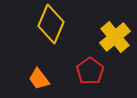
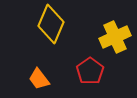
yellow cross: rotated 16 degrees clockwise
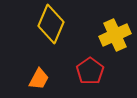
yellow cross: moved 2 px up
orange trapezoid: rotated 115 degrees counterclockwise
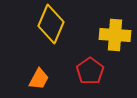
yellow cross: rotated 28 degrees clockwise
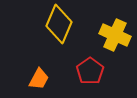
yellow diamond: moved 8 px right
yellow cross: rotated 20 degrees clockwise
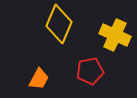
red pentagon: rotated 24 degrees clockwise
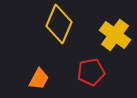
yellow cross: rotated 12 degrees clockwise
red pentagon: moved 1 px right, 1 px down
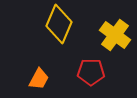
red pentagon: rotated 12 degrees clockwise
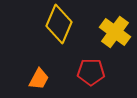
yellow cross: moved 3 px up
